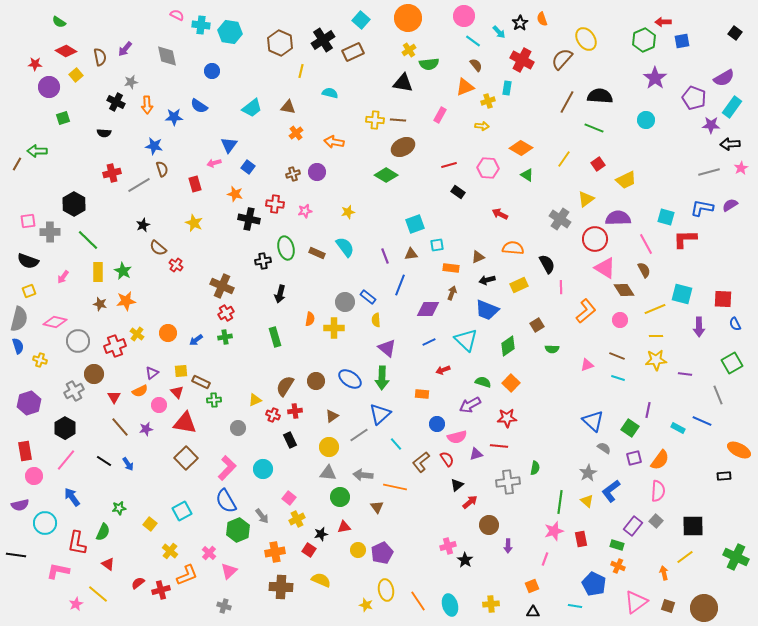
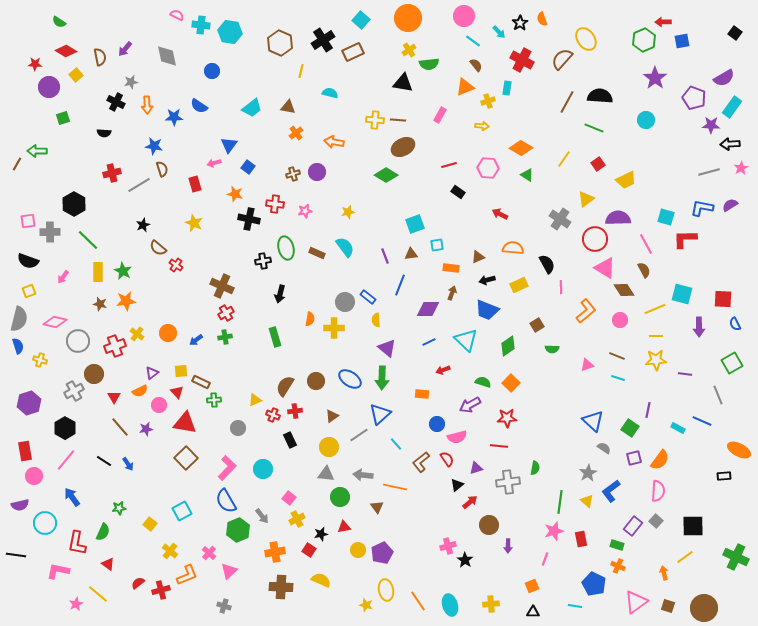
purple triangle at (476, 454): moved 14 px down
gray triangle at (328, 473): moved 2 px left, 1 px down
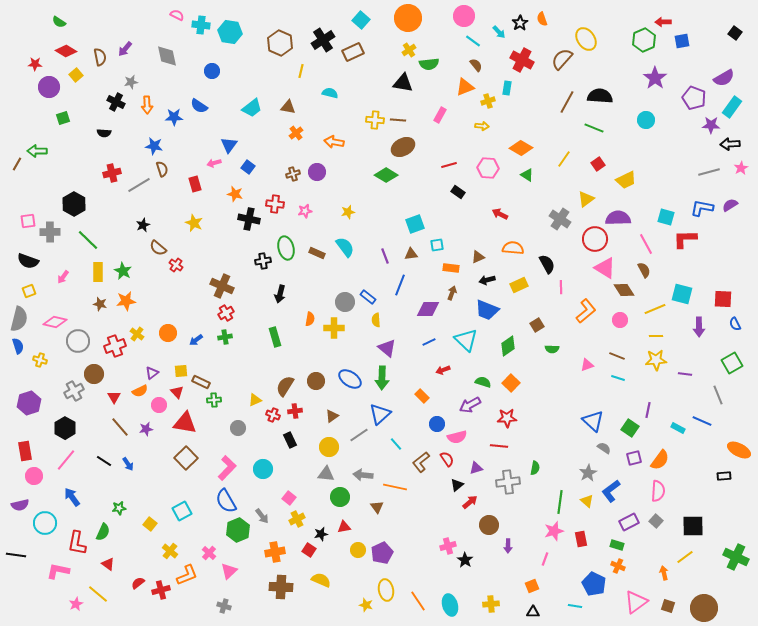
orange rectangle at (422, 394): moved 2 px down; rotated 40 degrees clockwise
purple rectangle at (633, 526): moved 4 px left, 4 px up; rotated 24 degrees clockwise
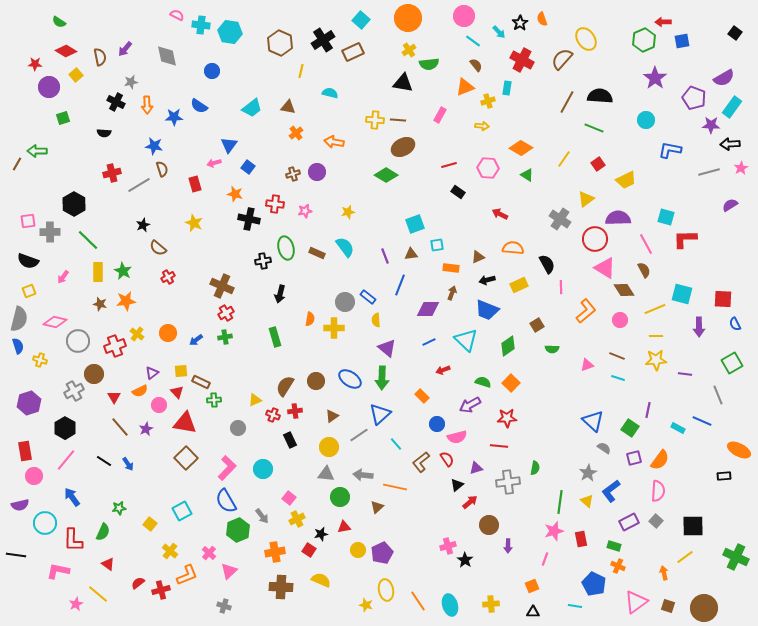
blue L-shape at (702, 208): moved 32 px left, 58 px up
red cross at (176, 265): moved 8 px left, 12 px down; rotated 24 degrees clockwise
purple star at (146, 429): rotated 16 degrees counterclockwise
brown triangle at (377, 507): rotated 24 degrees clockwise
red L-shape at (77, 543): moved 4 px left, 3 px up; rotated 10 degrees counterclockwise
green rectangle at (617, 545): moved 3 px left, 1 px down
